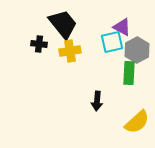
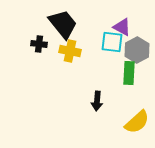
cyan square: rotated 20 degrees clockwise
yellow cross: rotated 20 degrees clockwise
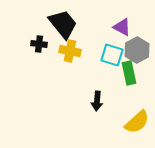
cyan square: moved 13 px down; rotated 10 degrees clockwise
green rectangle: rotated 15 degrees counterclockwise
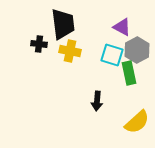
black trapezoid: rotated 32 degrees clockwise
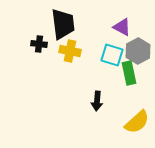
gray hexagon: moved 1 px right, 1 px down
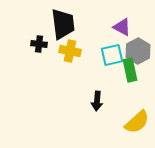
cyan square: rotated 30 degrees counterclockwise
green rectangle: moved 1 px right, 3 px up
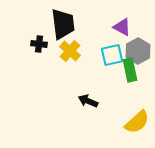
yellow cross: rotated 30 degrees clockwise
black arrow: moved 9 px left; rotated 108 degrees clockwise
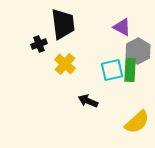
black cross: rotated 28 degrees counterclockwise
yellow cross: moved 5 px left, 13 px down
cyan square: moved 15 px down
green rectangle: rotated 15 degrees clockwise
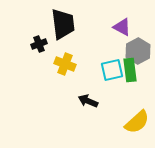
yellow cross: rotated 20 degrees counterclockwise
green rectangle: rotated 10 degrees counterclockwise
